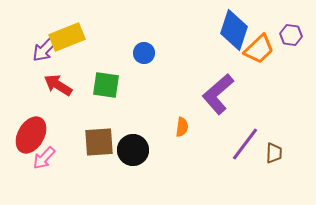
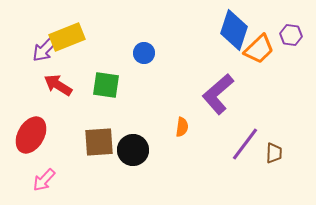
pink arrow: moved 22 px down
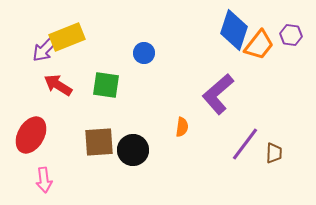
orange trapezoid: moved 4 px up; rotated 8 degrees counterclockwise
pink arrow: rotated 50 degrees counterclockwise
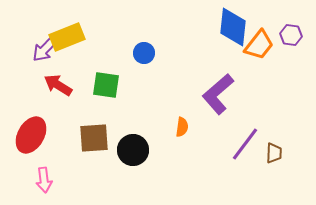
blue diamond: moved 1 px left, 3 px up; rotated 12 degrees counterclockwise
brown square: moved 5 px left, 4 px up
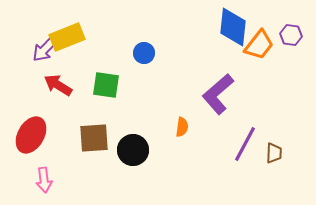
purple line: rotated 9 degrees counterclockwise
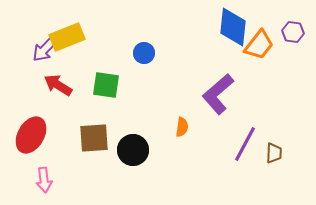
purple hexagon: moved 2 px right, 3 px up
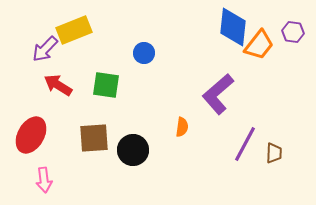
yellow rectangle: moved 7 px right, 7 px up
